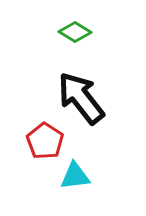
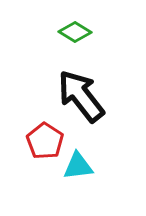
black arrow: moved 2 px up
cyan triangle: moved 3 px right, 10 px up
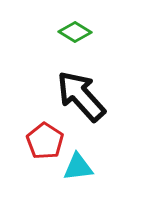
black arrow: rotated 4 degrees counterclockwise
cyan triangle: moved 1 px down
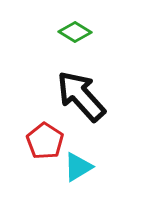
cyan triangle: rotated 24 degrees counterclockwise
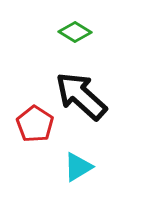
black arrow: rotated 6 degrees counterclockwise
red pentagon: moved 10 px left, 17 px up
